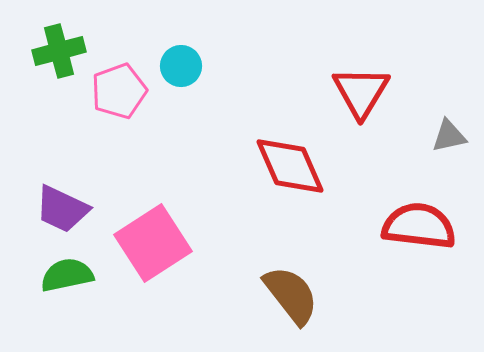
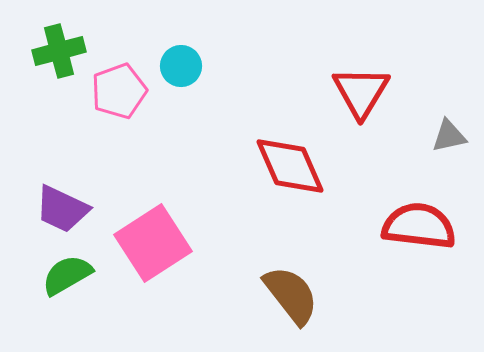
green semicircle: rotated 18 degrees counterclockwise
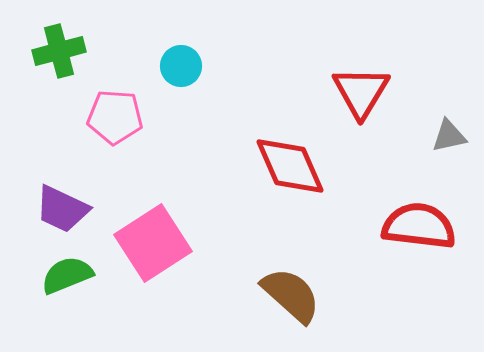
pink pentagon: moved 4 px left, 26 px down; rotated 24 degrees clockwise
green semicircle: rotated 8 degrees clockwise
brown semicircle: rotated 10 degrees counterclockwise
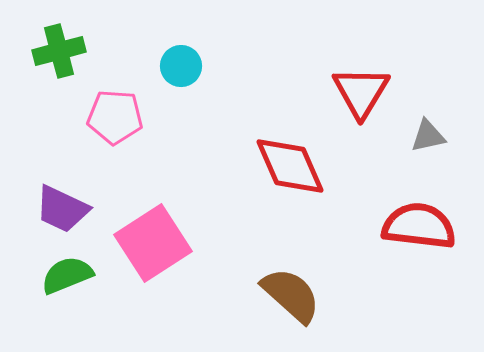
gray triangle: moved 21 px left
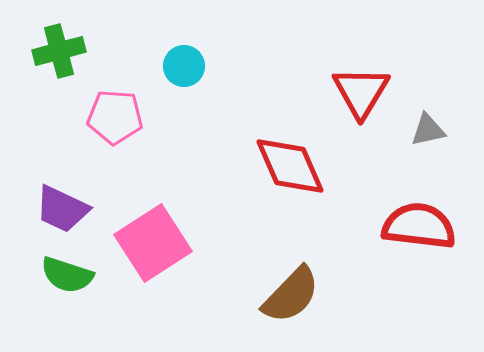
cyan circle: moved 3 px right
gray triangle: moved 6 px up
green semicircle: rotated 140 degrees counterclockwise
brown semicircle: rotated 92 degrees clockwise
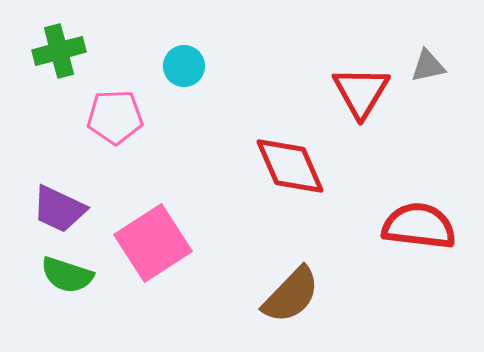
pink pentagon: rotated 6 degrees counterclockwise
gray triangle: moved 64 px up
purple trapezoid: moved 3 px left
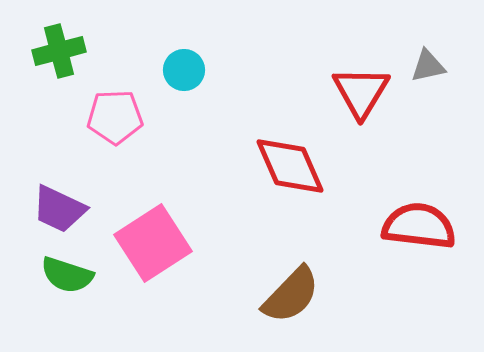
cyan circle: moved 4 px down
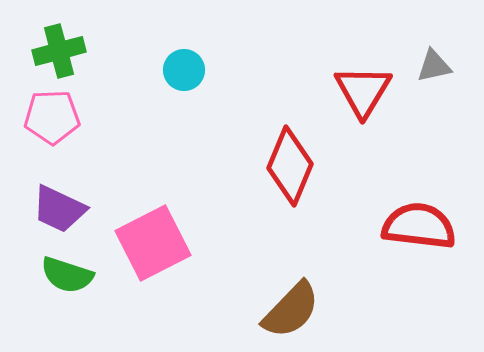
gray triangle: moved 6 px right
red triangle: moved 2 px right, 1 px up
pink pentagon: moved 63 px left
red diamond: rotated 46 degrees clockwise
pink square: rotated 6 degrees clockwise
brown semicircle: moved 15 px down
